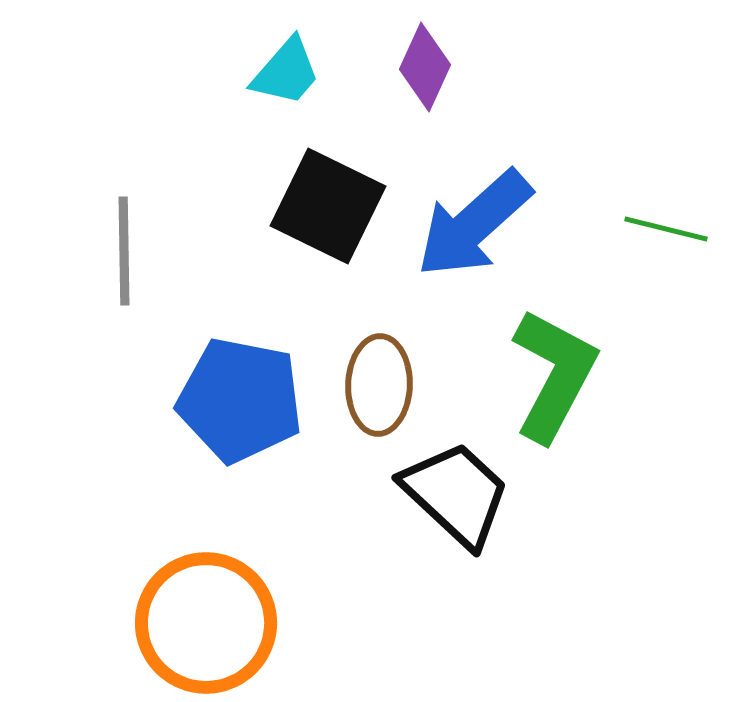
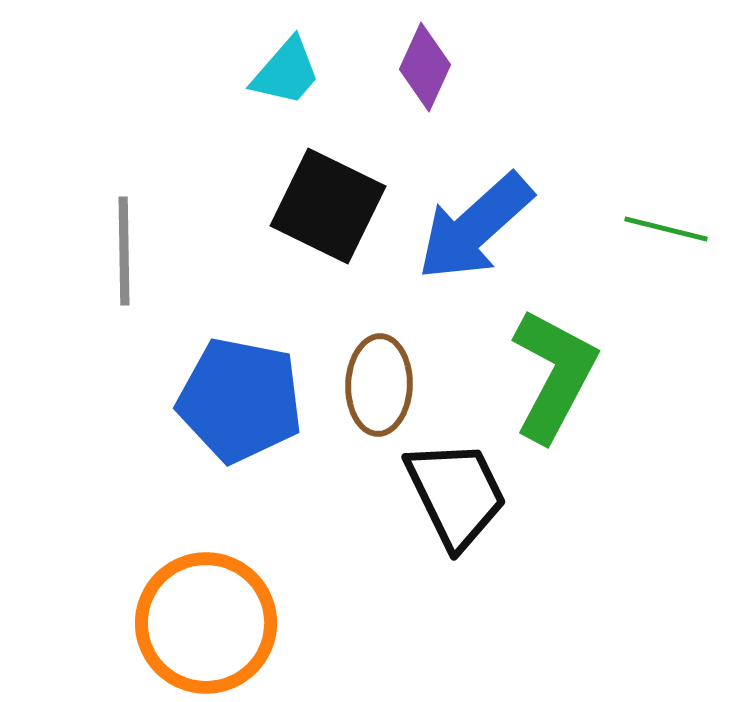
blue arrow: moved 1 px right, 3 px down
black trapezoid: rotated 21 degrees clockwise
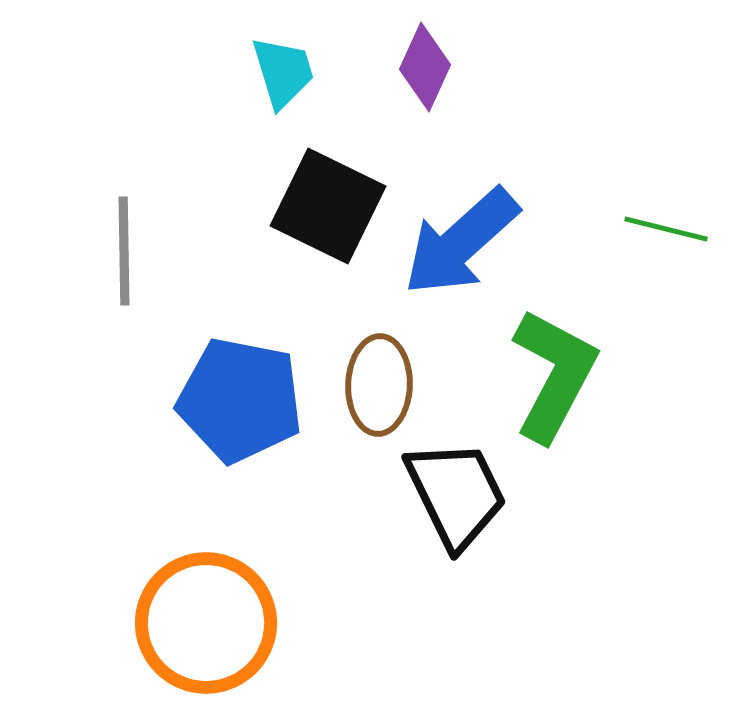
cyan trapezoid: moved 3 px left; rotated 58 degrees counterclockwise
blue arrow: moved 14 px left, 15 px down
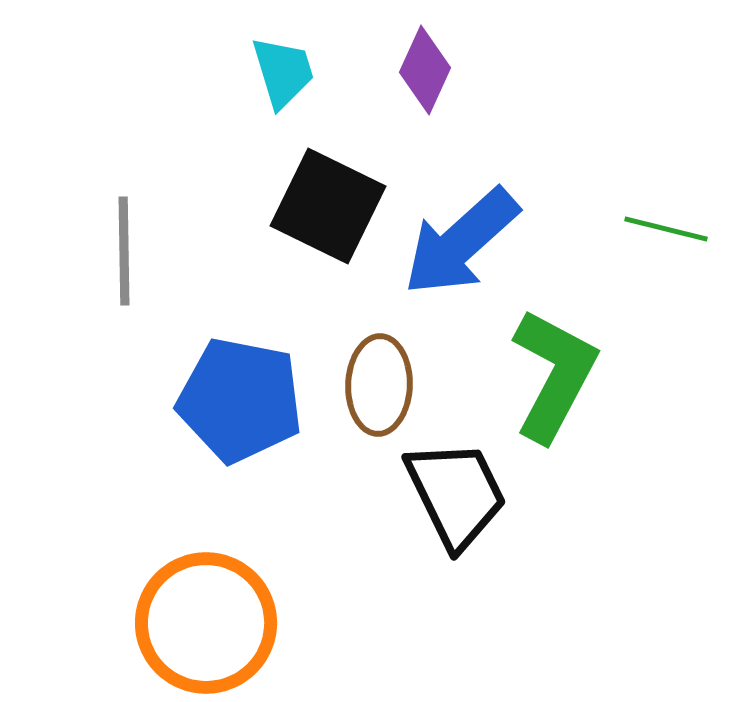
purple diamond: moved 3 px down
